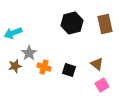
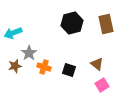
brown rectangle: moved 1 px right
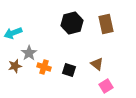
pink square: moved 4 px right, 1 px down
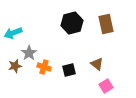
black square: rotated 32 degrees counterclockwise
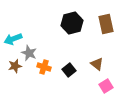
cyan arrow: moved 6 px down
gray star: rotated 14 degrees counterclockwise
black square: rotated 24 degrees counterclockwise
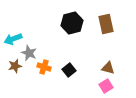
brown triangle: moved 11 px right, 4 px down; rotated 24 degrees counterclockwise
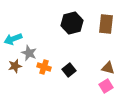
brown rectangle: rotated 18 degrees clockwise
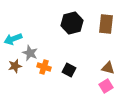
gray star: moved 1 px right
black square: rotated 24 degrees counterclockwise
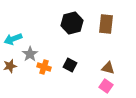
gray star: moved 1 px down; rotated 14 degrees clockwise
brown star: moved 5 px left
black square: moved 1 px right, 5 px up
pink square: rotated 24 degrees counterclockwise
